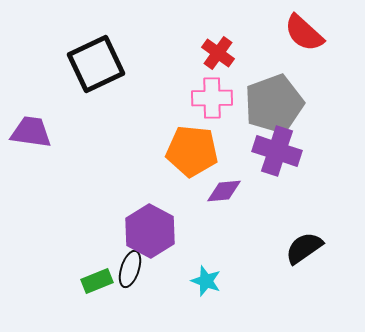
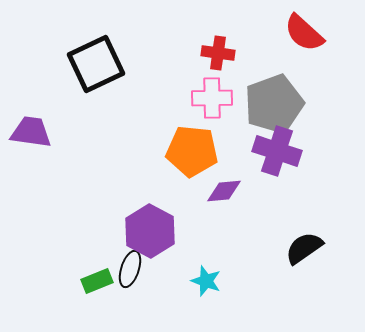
red cross: rotated 28 degrees counterclockwise
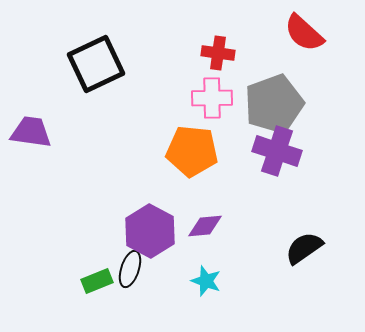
purple diamond: moved 19 px left, 35 px down
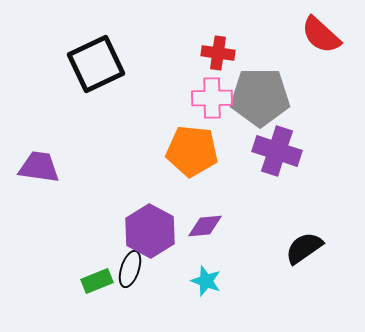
red semicircle: moved 17 px right, 2 px down
gray pentagon: moved 14 px left, 7 px up; rotated 20 degrees clockwise
purple trapezoid: moved 8 px right, 35 px down
